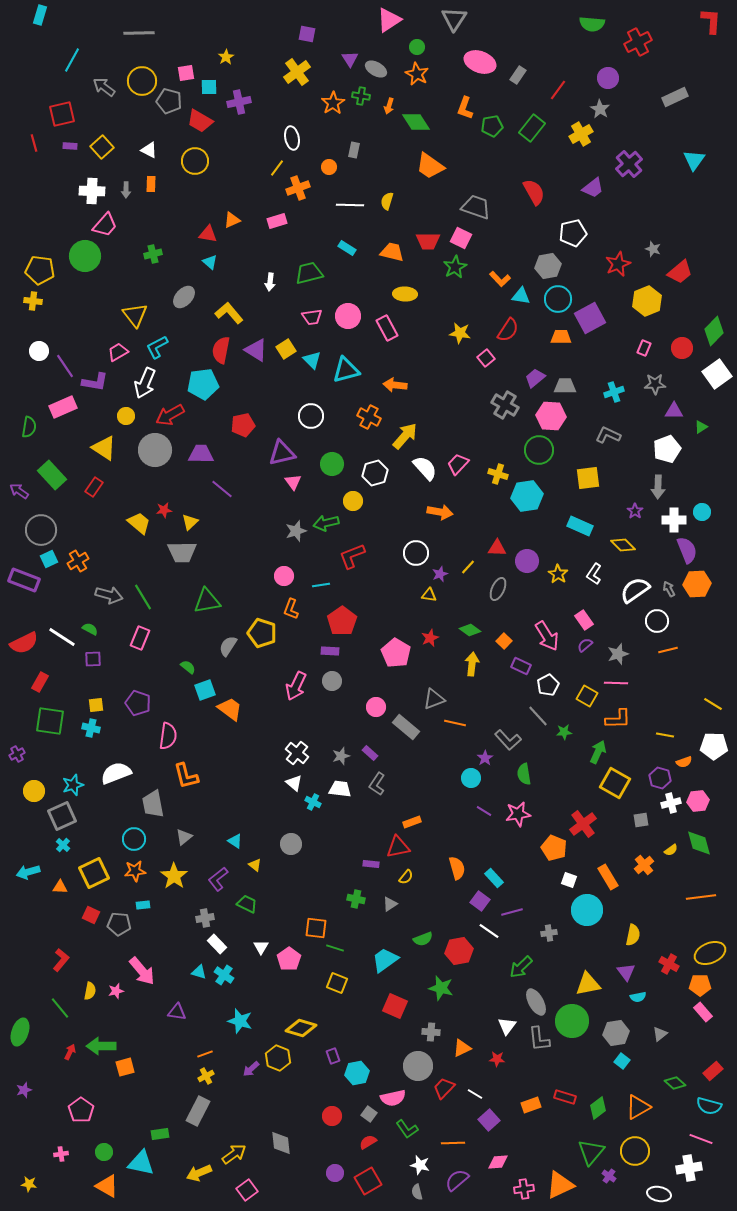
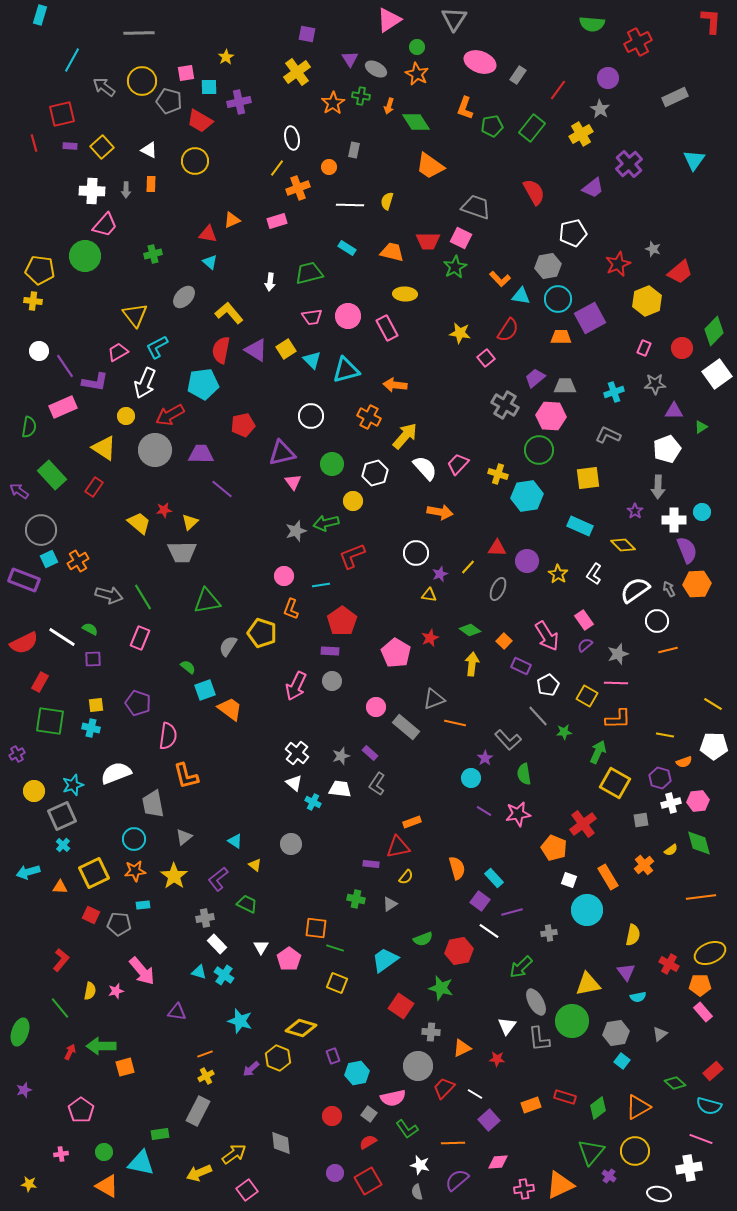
red square at (395, 1006): moved 6 px right; rotated 10 degrees clockwise
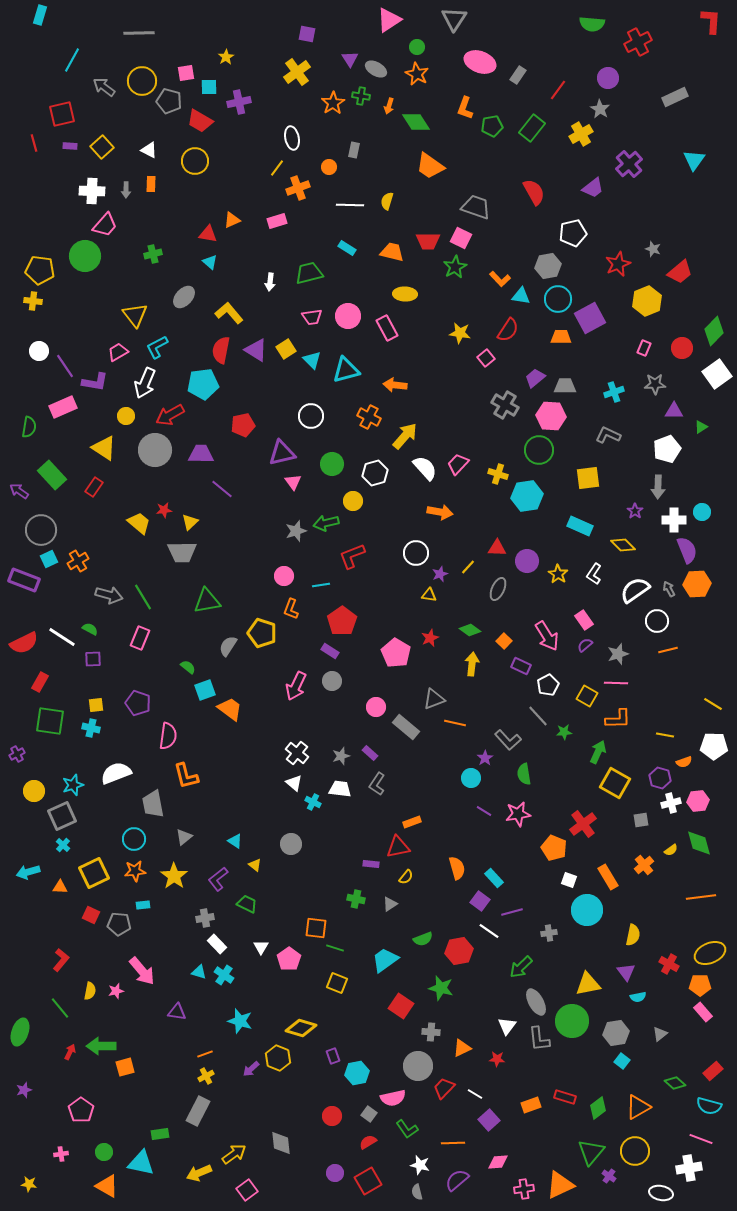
purple rectangle at (330, 651): rotated 30 degrees clockwise
white ellipse at (659, 1194): moved 2 px right, 1 px up
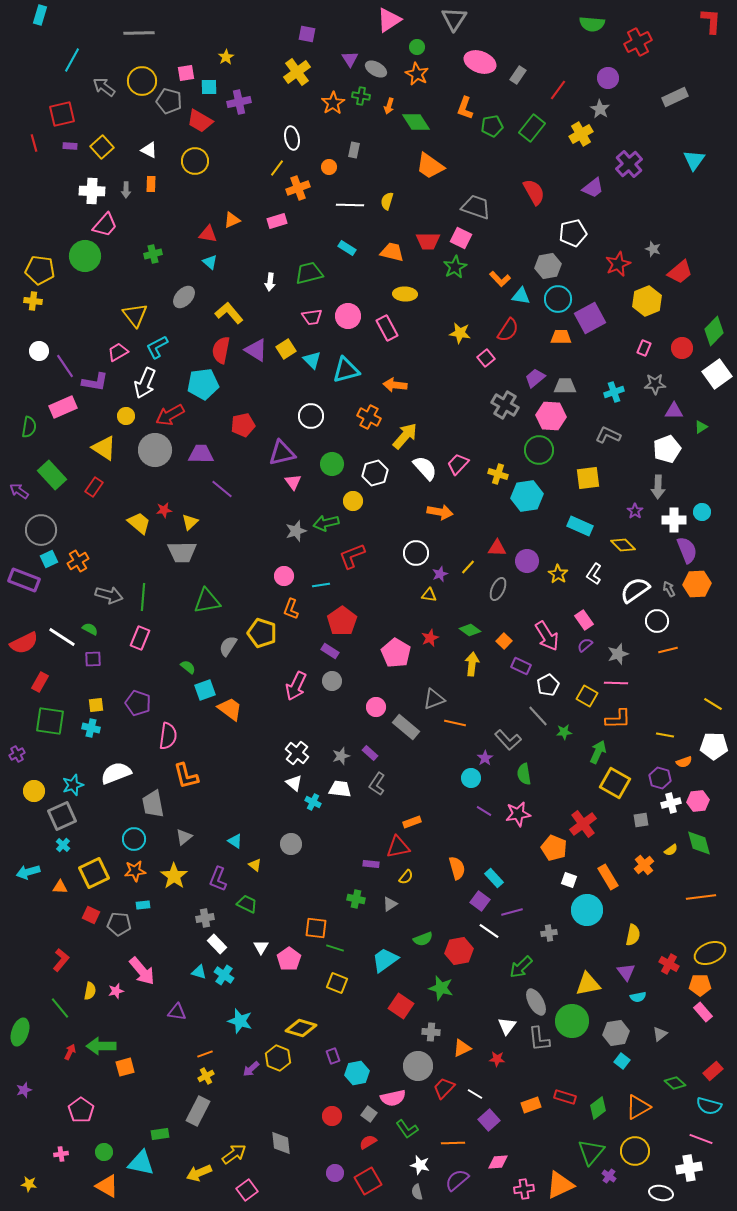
green line at (143, 597): rotated 36 degrees clockwise
purple L-shape at (218, 879): rotated 30 degrees counterclockwise
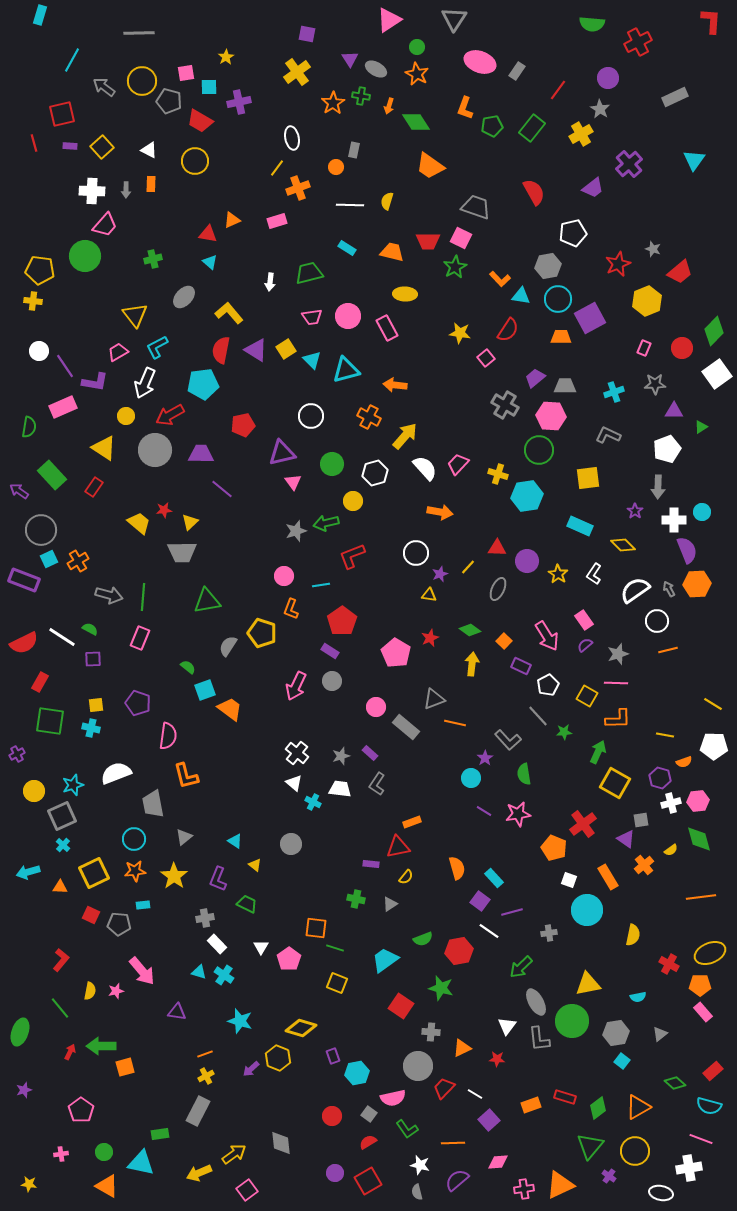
gray rectangle at (518, 75): moved 1 px left, 4 px up
orange circle at (329, 167): moved 7 px right
green cross at (153, 254): moved 5 px down
green diamond at (699, 843): moved 4 px up
purple triangle at (626, 972): moved 133 px up; rotated 18 degrees counterclockwise
green triangle at (591, 1152): moved 1 px left, 6 px up
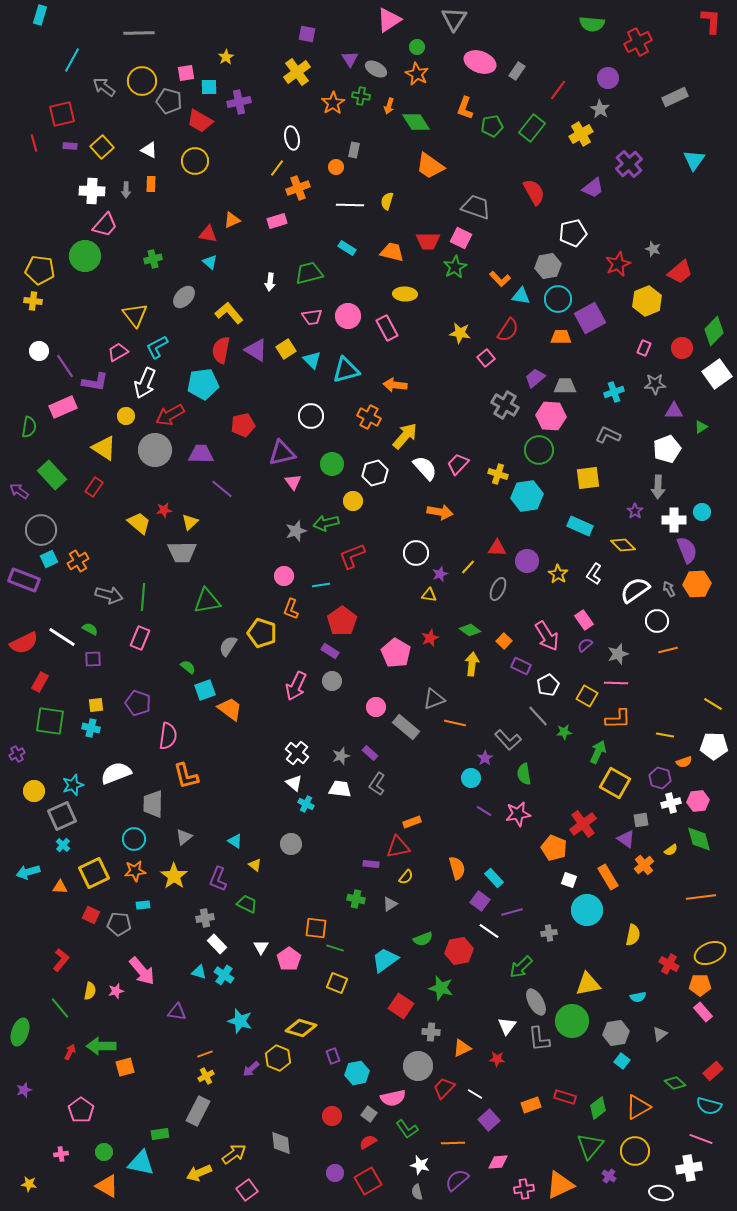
cyan cross at (313, 802): moved 7 px left, 2 px down
gray trapezoid at (153, 804): rotated 12 degrees clockwise
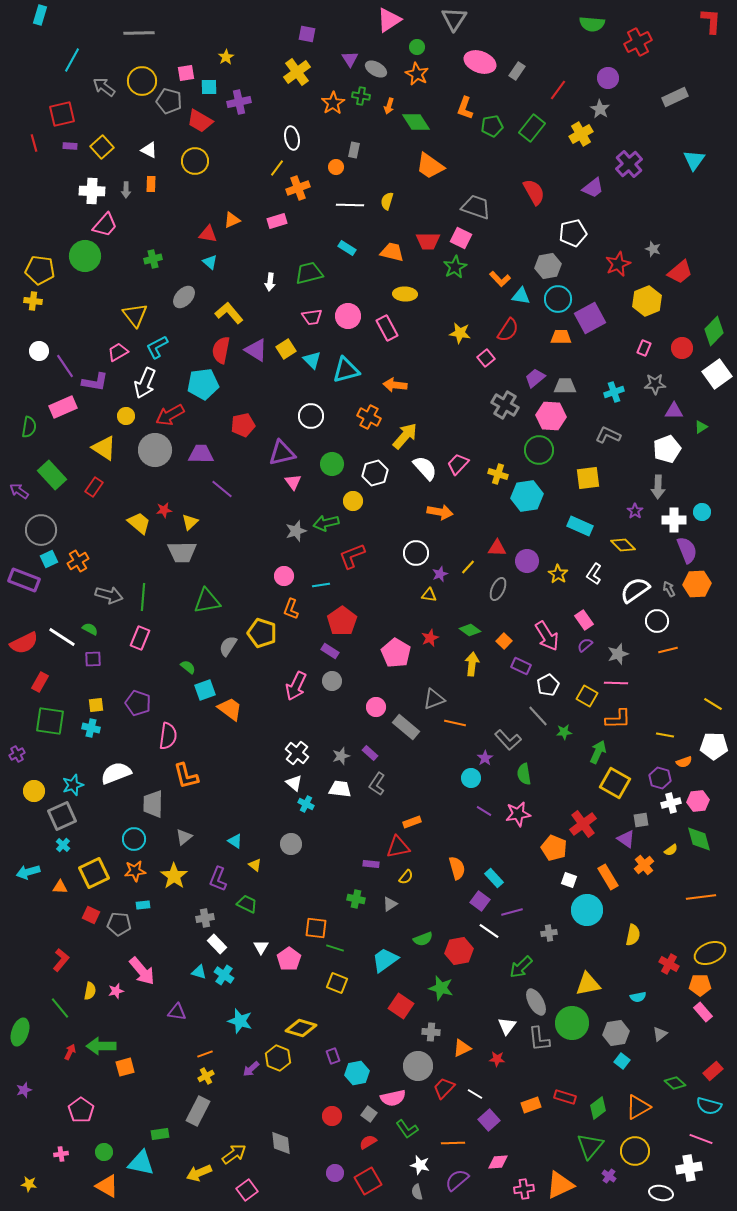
green circle at (572, 1021): moved 2 px down
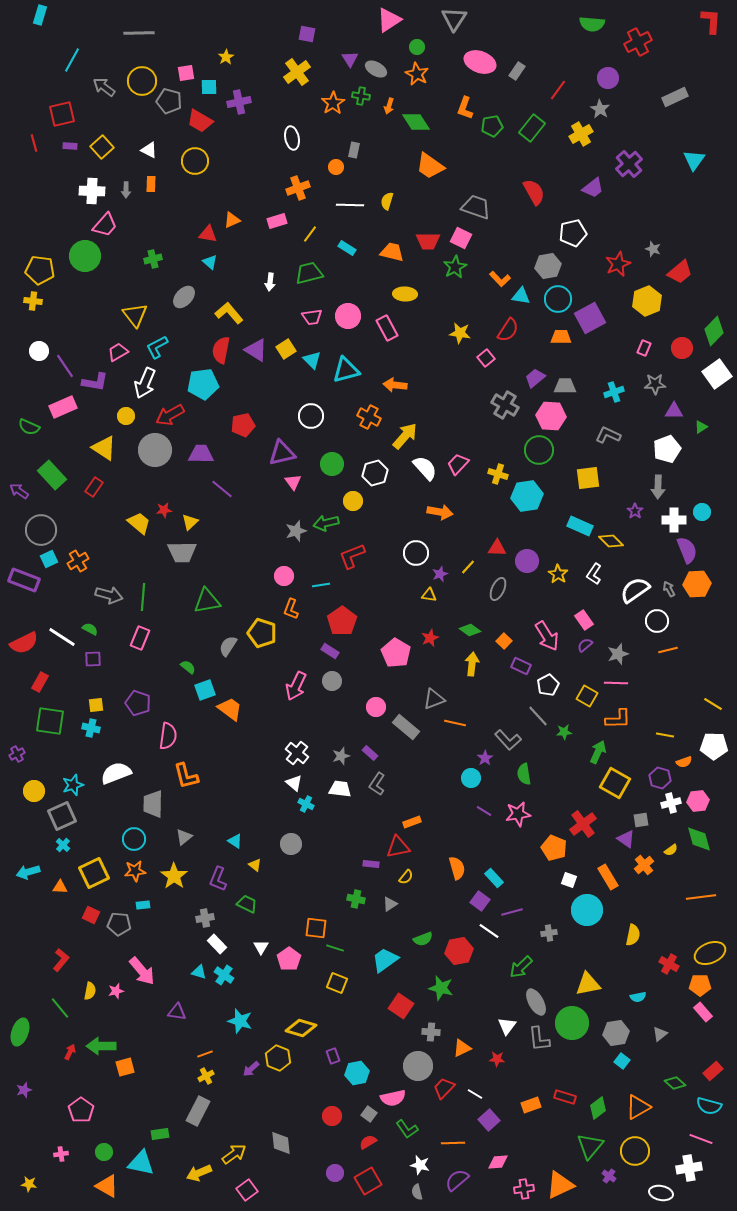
yellow line at (277, 168): moved 33 px right, 66 px down
green semicircle at (29, 427): rotated 105 degrees clockwise
yellow diamond at (623, 545): moved 12 px left, 4 px up
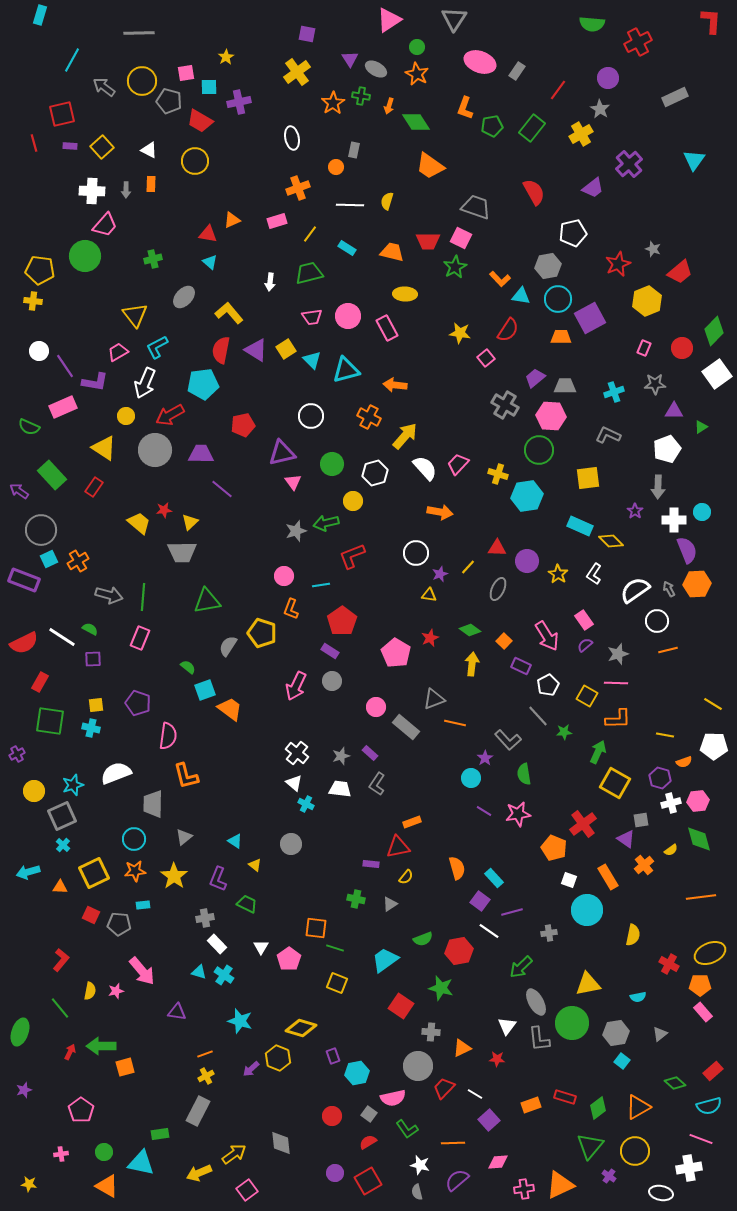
cyan semicircle at (709, 1106): rotated 30 degrees counterclockwise
